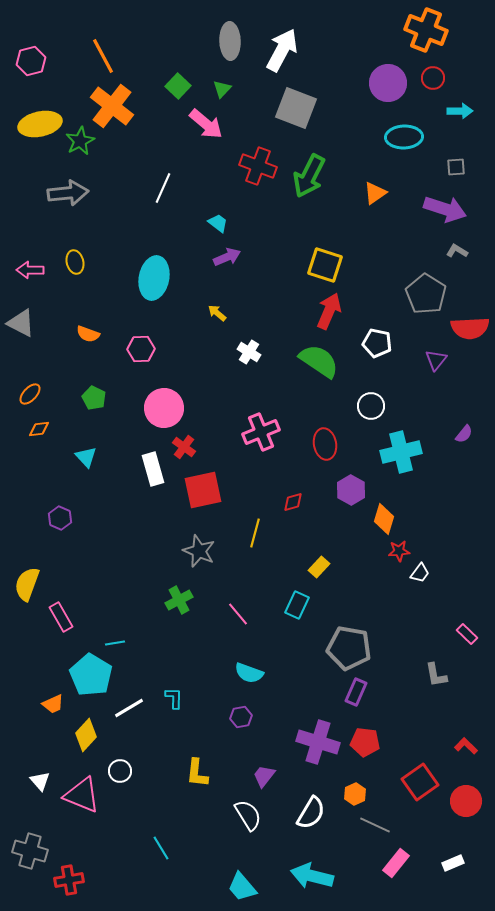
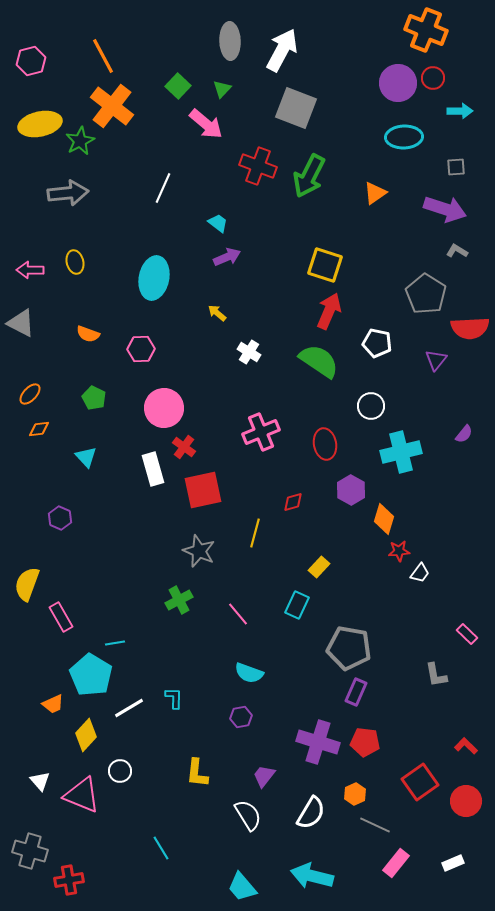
purple circle at (388, 83): moved 10 px right
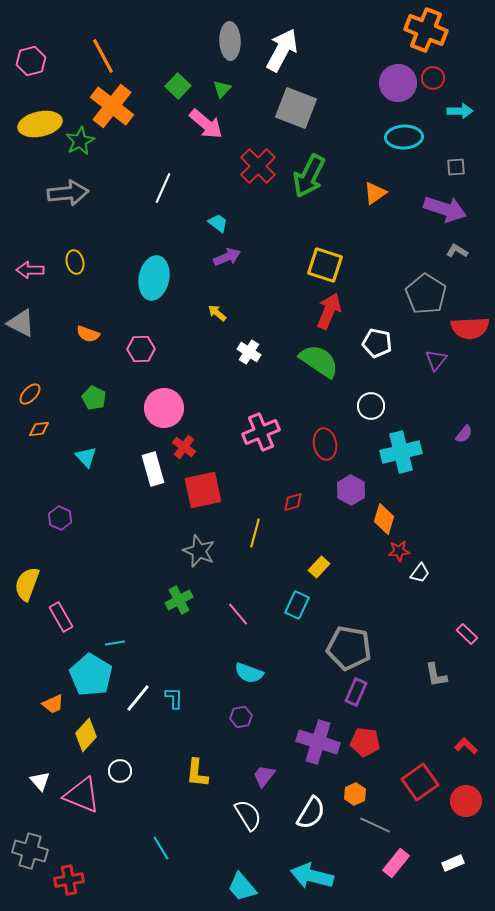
red cross at (258, 166): rotated 24 degrees clockwise
white line at (129, 708): moved 9 px right, 10 px up; rotated 20 degrees counterclockwise
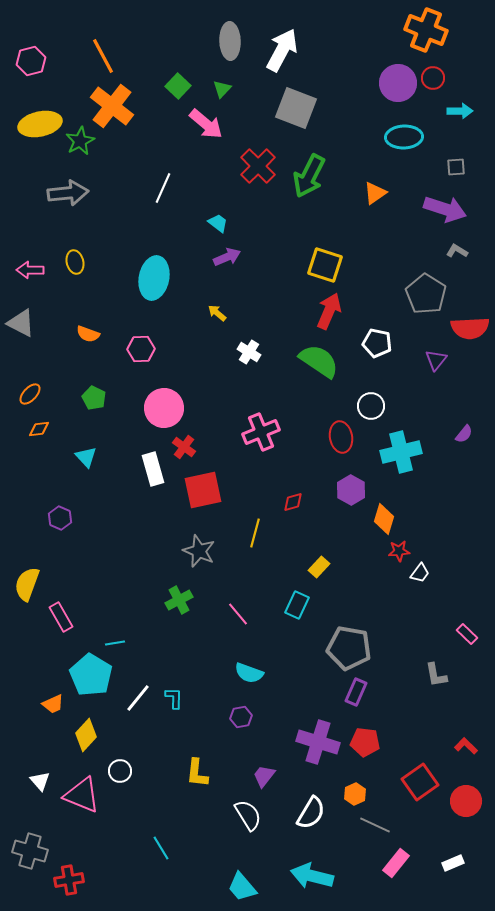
red ellipse at (325, 444): moved 16 px right, 7 px up
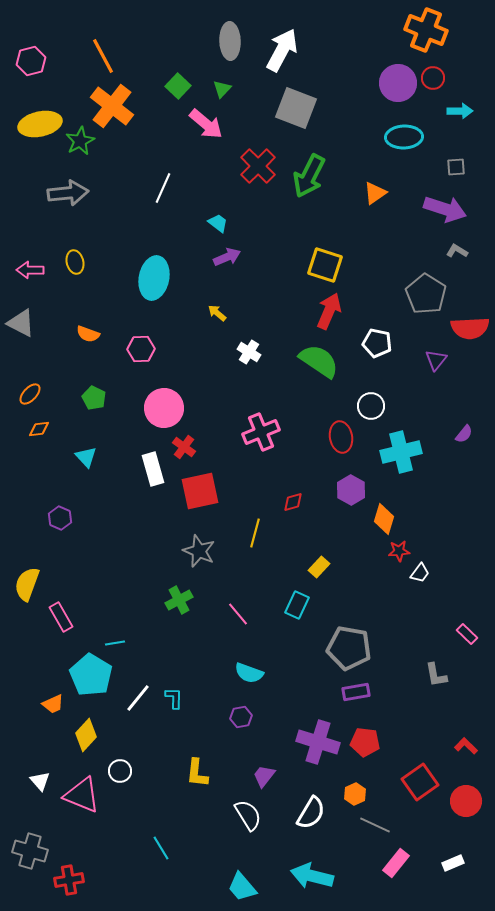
red square at (203, 490): moved 3 px left, 1 px down
purple rectangle at (356, 692): rotated 56 degrees clockwise
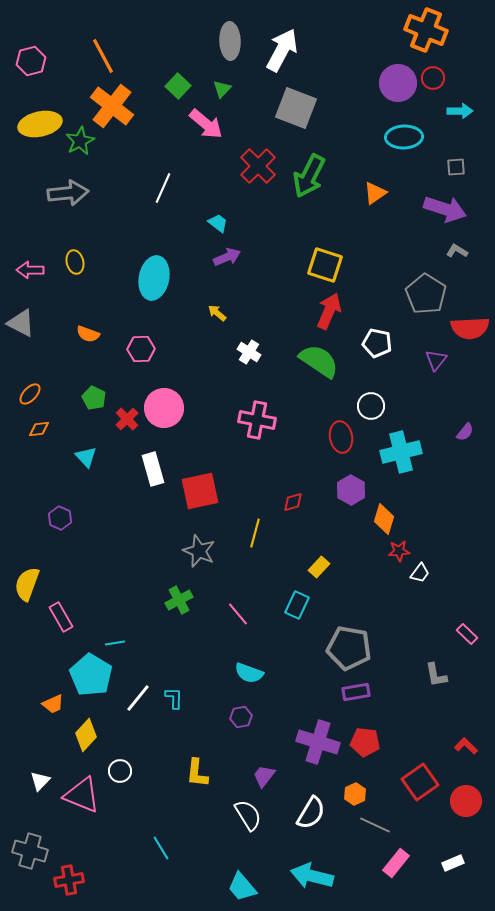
pink cross at (261, 432): moved 4 px left, 12 px up; rotated 33 degrees clockwise
purple semicircle at (464, 434): moved 1 px right, 2 px up
red cross at (184, 447): moved 57 px left, 28 px up; rotated 10 degrees clockwise
white triangle at (40, 781): rotated 25 degrees clockwise
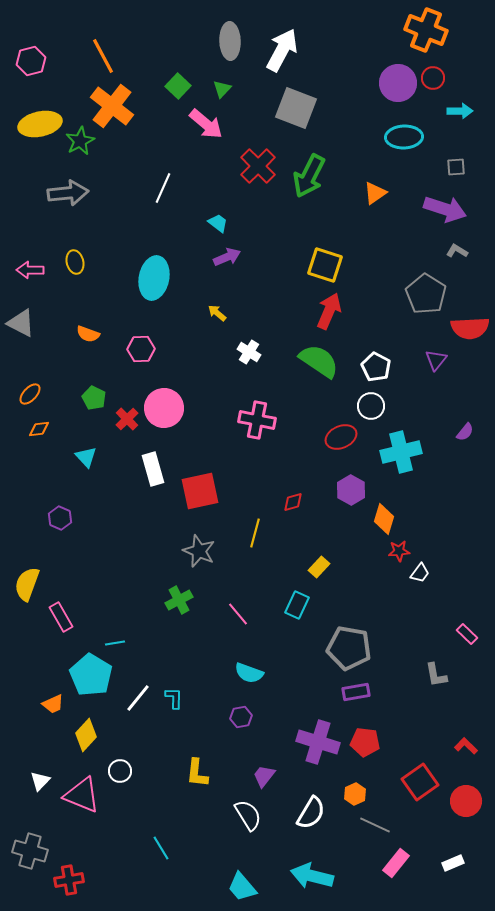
white pentagon at (377, 343): moved 1 px left, 24 px down; rotated 16 degrees clockwise
red ellipse at (341, 437): rotated 76 degrees clockwise
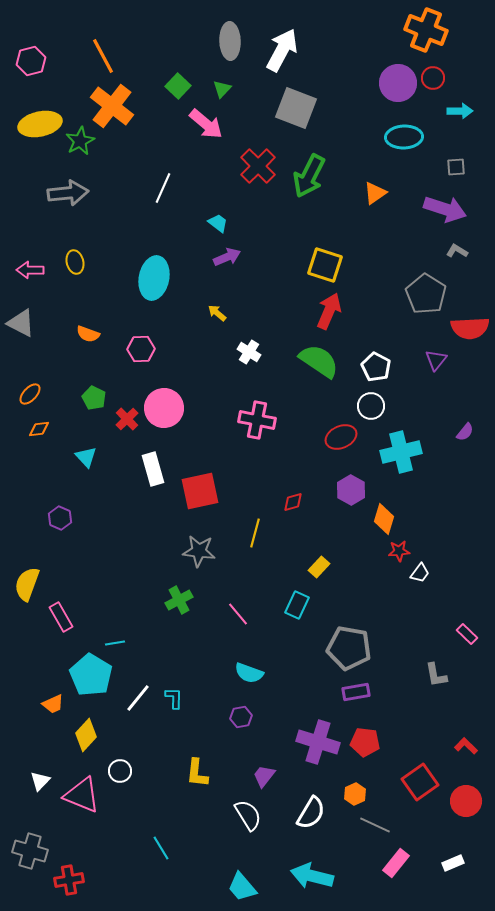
gray star at (199, 551): rotated 16 degrees counterclockwise
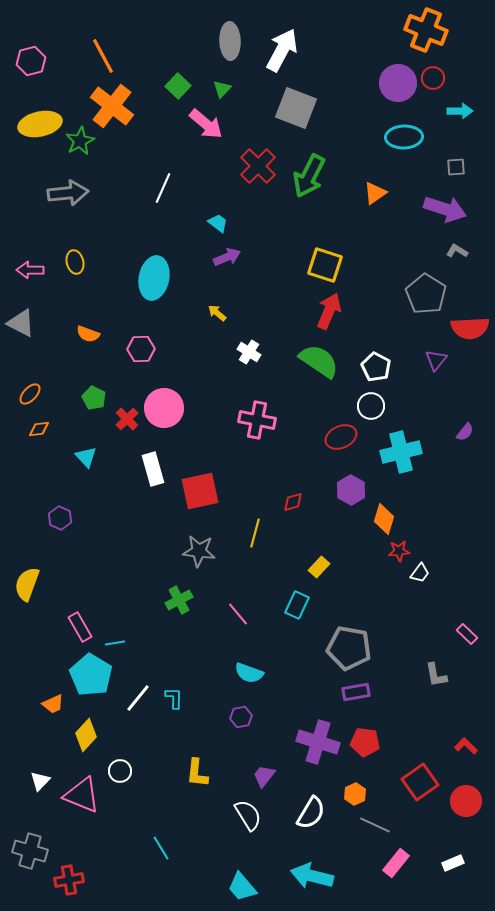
pink rectangle at (61, 617): moved 19 px right, 10 px down
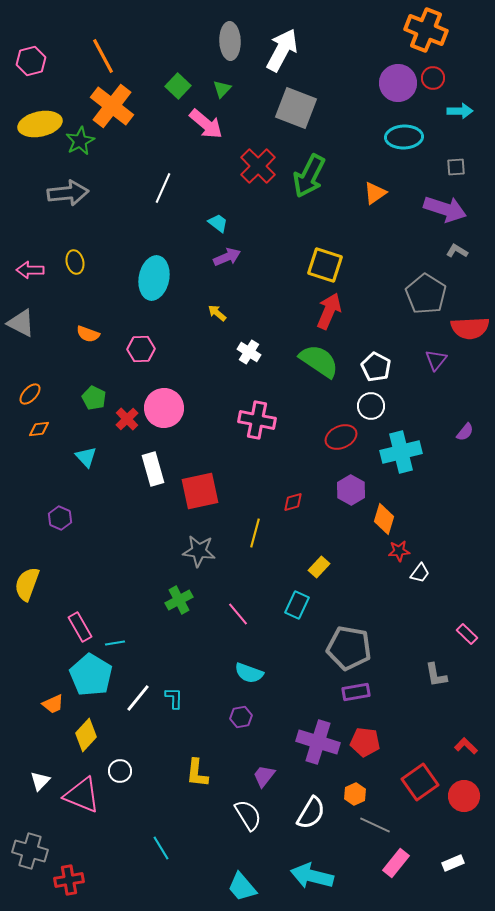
red circle at (466, 801): moved 2 px left, 5 px up
